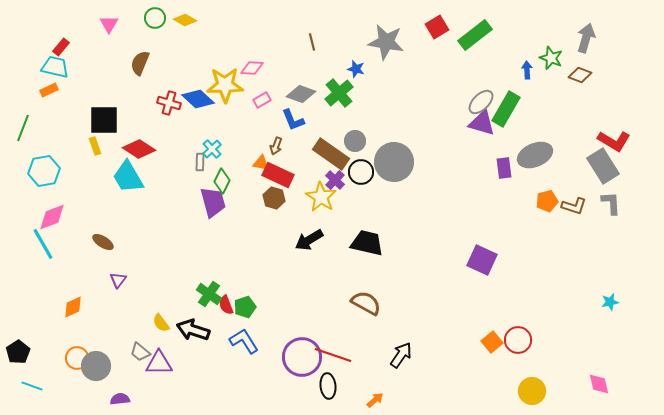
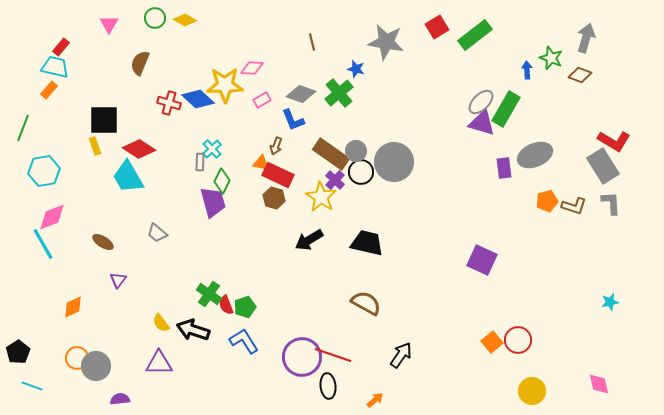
orange rectangle at (49, 90): rotated 24 degrees counterclockwise
gray circle at (355, 141): moved 1 px right, 10 px down
gray trapezoid at (140, 352): moved 17 px right, 119 px up
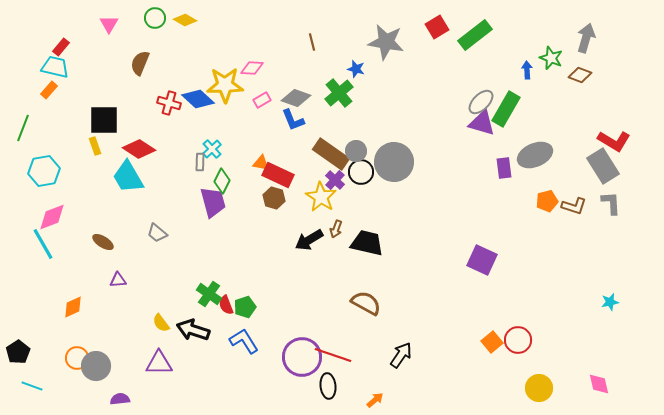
gray diamond at (301, 94): moved 5 px left, 4 px down
brown arrow at (276, 146): moved 60 px right, 83 px down
purple triangle at (118, 280): rotated 48 degrees clockwise
yellow circle at (532, 391): moved 7 px right, 3 px up
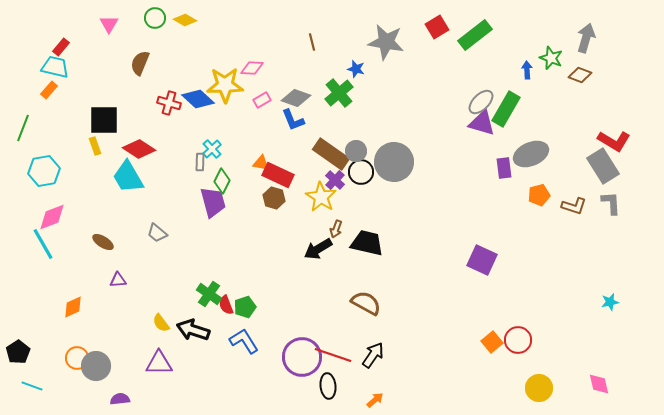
gray ellipse at (535, 155): moved 4 px left, 1 px up
orange pentagon at (547, 201): moved 8 px left, 6 px up
black arrow at (309, 240): moved 9 px right, 9 px down
black arrow at (401, 355): moved 28 px left
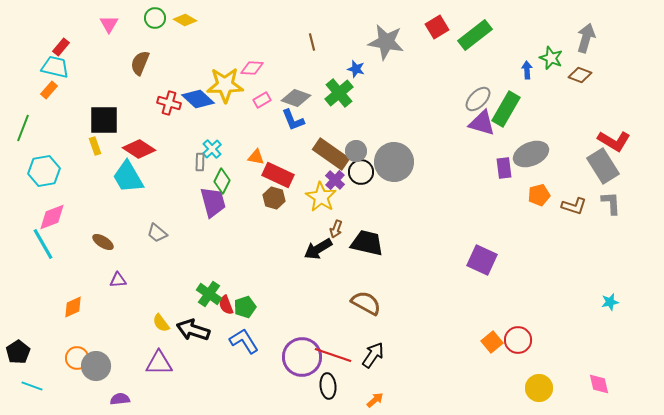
gray ellipse at (481, 102): moved 3 px left, 3 px up
orange triangle at (261, 163): moved 5 px left, 6 px up
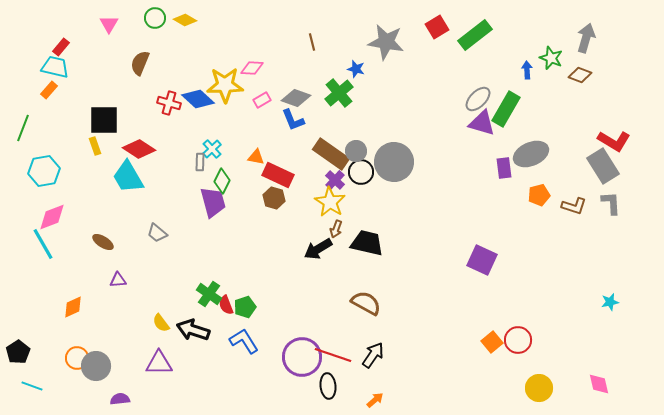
yellow star at (321, 197): moved 9 px right, 5 px down
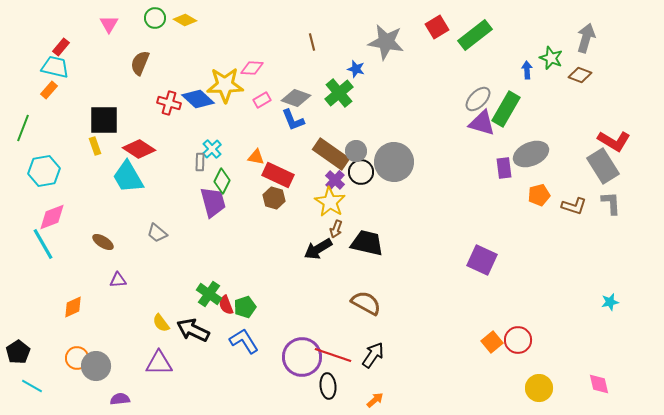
black arrow at (193, 330): rotated 8 degrees clockwise
cyan line at (32, 386): rotated 10 degrees clockwise
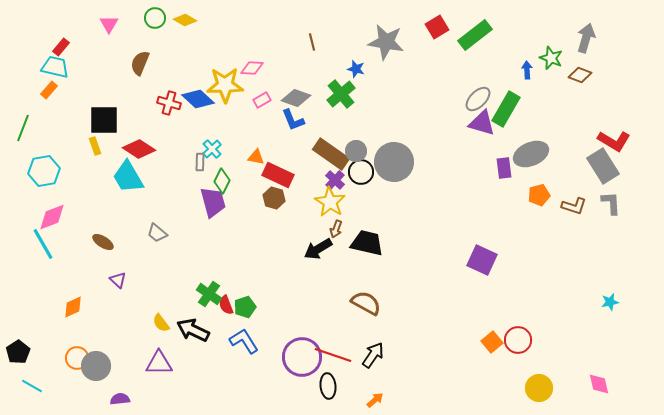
green cross at (339, 93): moved 2 px right, 1 px down
purple triangle at (118, 280): rotated 48 degrees clockwise
